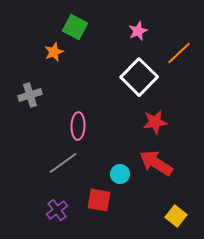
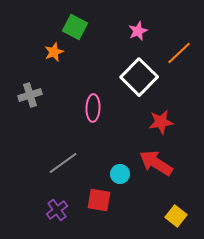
red star: moved 6 px right
pink ellipse: moved 15 px right, 18 px up
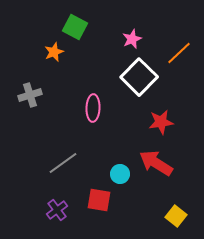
pink star: moved 6 px left, 8 px down
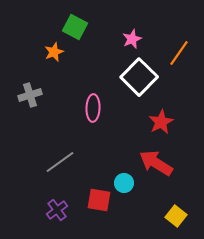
orange line: rotated 12 degrees counterclockwise
red star: rotated 20 degrees counterclockwise
gray line: moved 3 px left, 1 px up
cyan circle: moved 4 px right, 9 px down
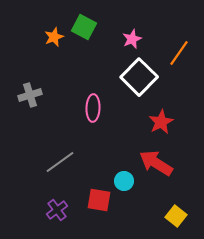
green square: moved 9 px right
orange star: moved 15 px up
cyan circle: moved 2 px up
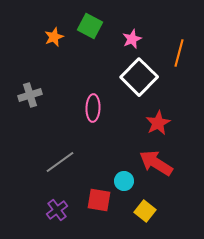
green square: moved 6 px right, 1 px up
orange line: rotated 20 degrees counterclockwise
red star: moved 3 px left, 1 px down
yellow square: moved 31 px left, 5 px up
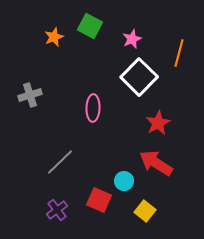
gray line: rotated 8 degrees counterclockwise
red square: rotated 15 degrees clockwise
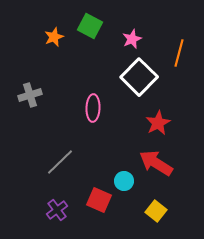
yellow square: moved 11 px right
